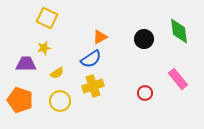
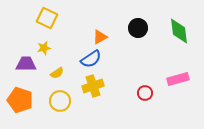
black circle: moved 6 px left, 11 px up
pink rectangle: rotated 65 degrees counterclockwise
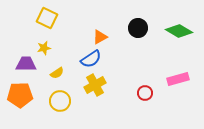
green diamond: rotated 52 degrees counterclockwise
yellow cross: moved 2 px right, 1 px up; rotated 10 degrees counterclockwise
orange pentagon: moved 5 px up; rotated 20 degrees counterclockwise
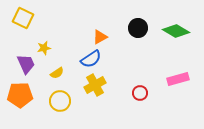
yellow square: moved 24 px left
green diamond: moved 3 px left
purple trapezoid: rotated 65 degrees clockwise
red circle: moved 5 px left
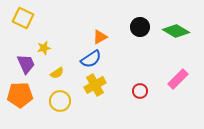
black circle: moved 2 px right, 1 px up
pink rectangle: rotated 30 degrees counterclockwise
red circle: moved 2 px up
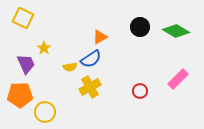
yellow star: rotated 24 degrees counterclockwise
yellow semicircle: moved 13 px right, 6 px up; rotated 24 degrees clockwise
yellow cross: moved 5 px left, 2 px down
yellow circle: moved 15 px left, 11 px down
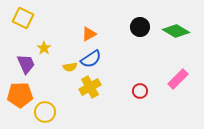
orange triangle: moved 11 px left, 3 px up
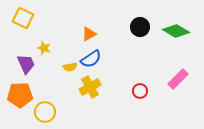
yellow star: rotated 16 degrees counterclockwise
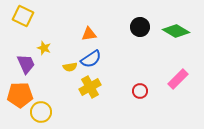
yellow square: moved 2 px up
orange triangle: rotated 21 degrees clockwise
yellow circle: moved 4 px left
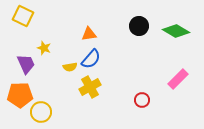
black circle: moved 1 px left, 1 px up
blue semicircle: rotated 15 degrees counterclockwise
red circle: moved 2 px right, 9 px down
